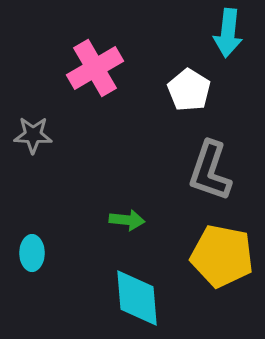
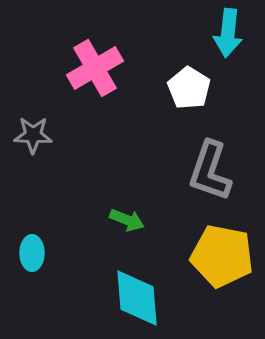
white pentagon: moved 2 px up
green arrow: rotated 16 degrees clockwise
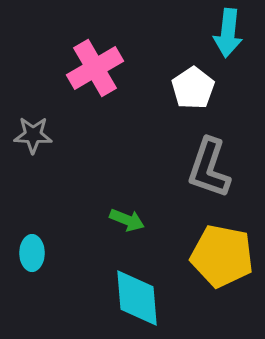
white pentagon: moved 4 px right; rotated 6 degrees clockwise
gray L-shape: moved 1 px left, 3 px up
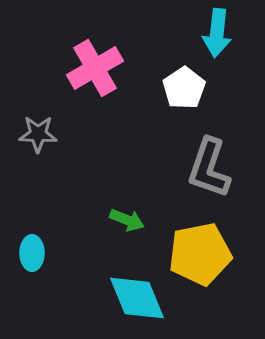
cyan arrow: moved 11 px left
white pentagon: moved 9 px left
gray star: moved 5 px right, 1 px up
yellow pentagon: moved 22 px left, 2 px up; rotated 22 degrees counterclockwise
cyan diamond: rotated 18 degrees counterclockwise
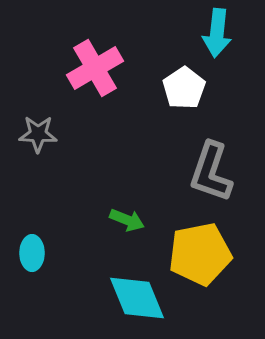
gray L-shape: moved 2 px right, 4 px down
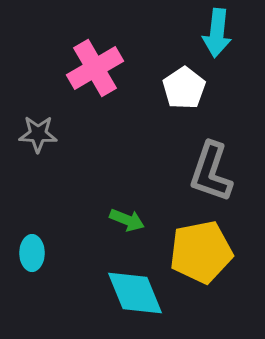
yellow pentagon: moved 1 px right, 2 px up
cyan diamond: moved 2 px left, 5 px up
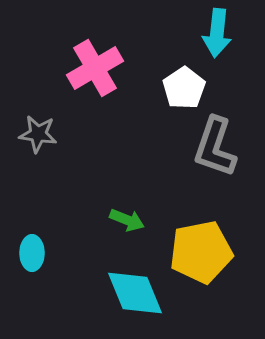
gray star: rotated 6 degrees clockwise
gray L-shape: moved 4 px right, 25 px up
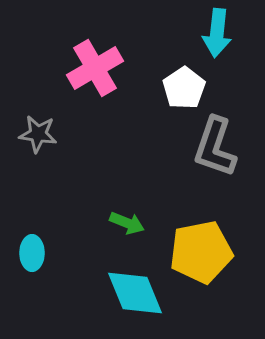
green arrow: moved 3 px down
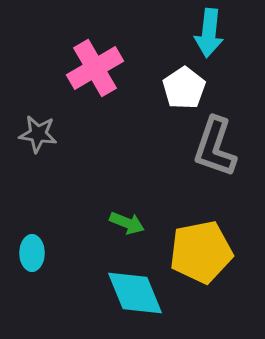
cyan arrow: moved 8 px left
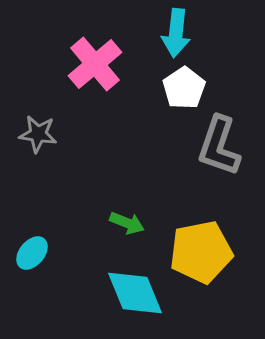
cyan arrow: moved 33 px left
pink cross: moved 4 px up; rotated 10 degrees counterclockwise
gray L-shape: moved 4 px right, 1 px up
cyan ellipse: rotated 40 degrees clockwise
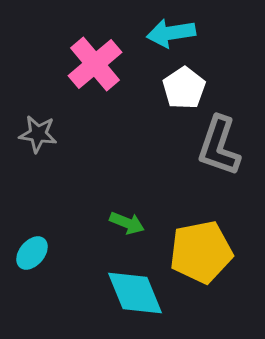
cyan arrow: moved 5 px left; rotated 75 degrees clockwise
